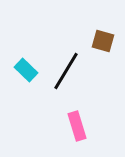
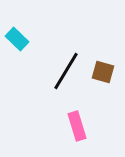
brown square: moved 31 px down
cyan rectangle: moved 9 px left, 31 px up
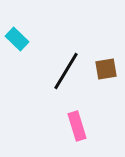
brown square: moved 3 px right, 3 px up; rotated 25 degrees counterclockwise
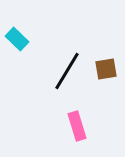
black line: moved 1 px right
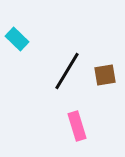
brown square: moved 1 px left, 6 px down
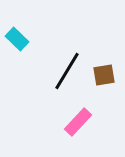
brown square: moved 1 px left
pink rectangle: moved 1 px right, 4 px up; rotated 60 degrees clockwise
